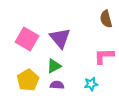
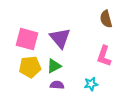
pink square: rotated 15 degrees counterclockwise
pink L-shape: rotated 70 degrees counterclockwise
yellow pentagon: moved 2 px right, 13 px up; rotated 25 degrees clockwise
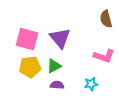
pink L-shape: rotated 90 degrees counterclockwise
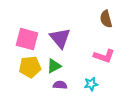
purple semicircle: moved 3 px right
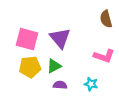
cyan star: rotated 24 degrees clockwise
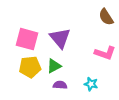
brown semicircle: moved 2 px up; rotated 18 degrees counterclockwise
pink L-shape: moved 1 px right, 3 px up
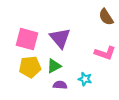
cyan star: moved 6 px left, 5 px up
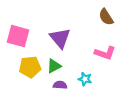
pink square: moved 9 px left, 3 px up
